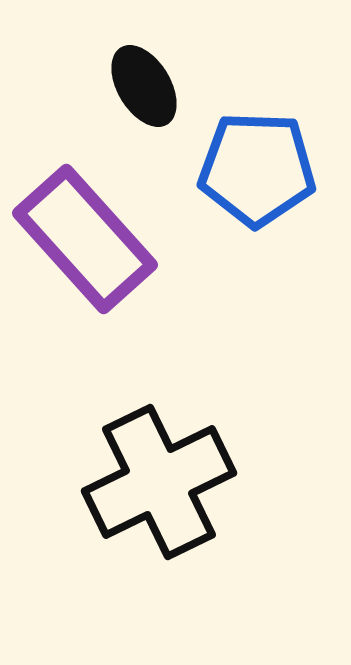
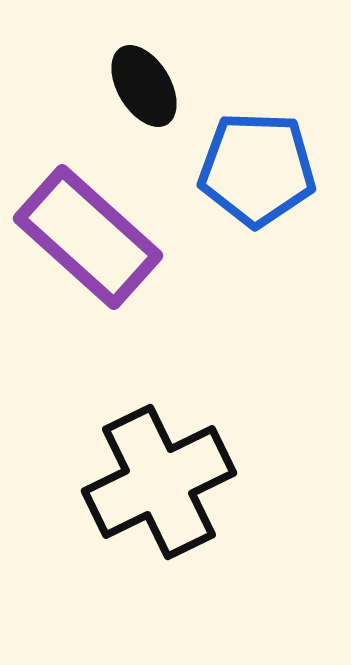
purple rectangle: moved 3 px right, 2 px up; rotated 6 degrees counterclockwise
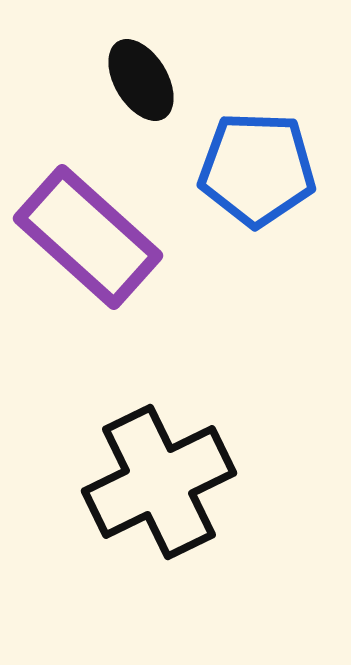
black ellipse: moved 3 px left, 6 px up
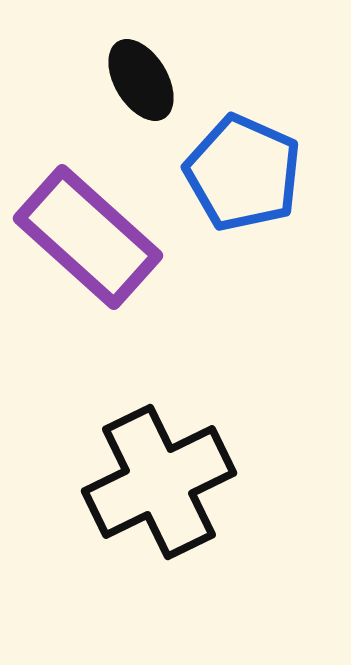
blue pentagon: moved 14 px left, 4 px down; rotated 22 degrees clockwise
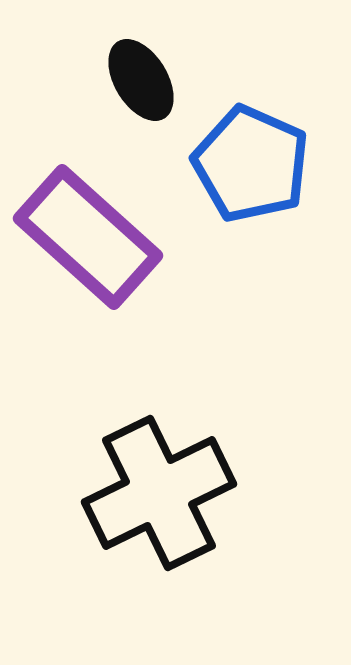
blue pentagon: moved 8 px right, 9 px up
black cross: moved 11 px down
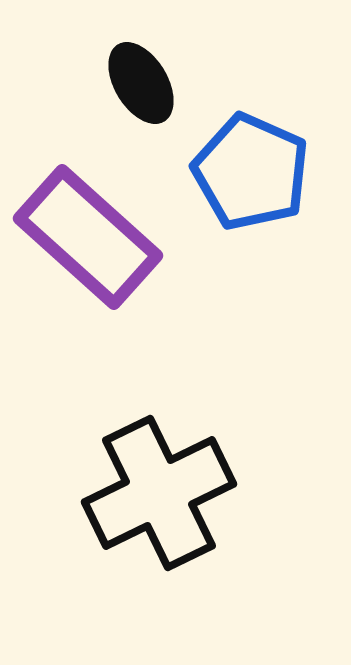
black ellipse: moved 3 px down
blue pentagon: moved 8 px down
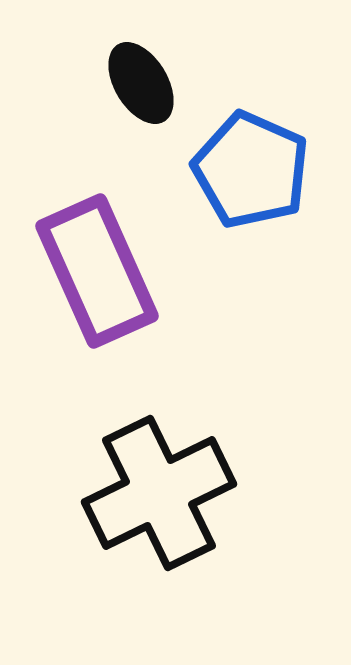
blue pentagon: moved 2 px up
purple rectangle: moved 9 px right, 34 px down; rotated 24 degrees clockwise
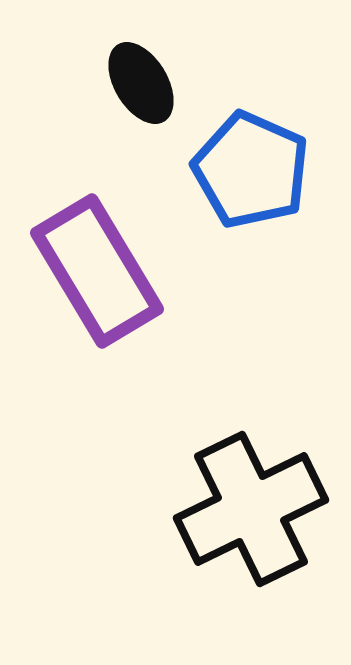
purple rectangle: rotated 7 degrees counterclockwise
black cross: moved 92 px right, 16 px down
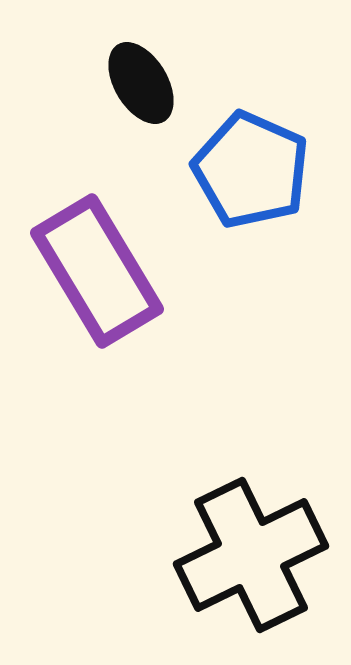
black cross: moved 46 px down
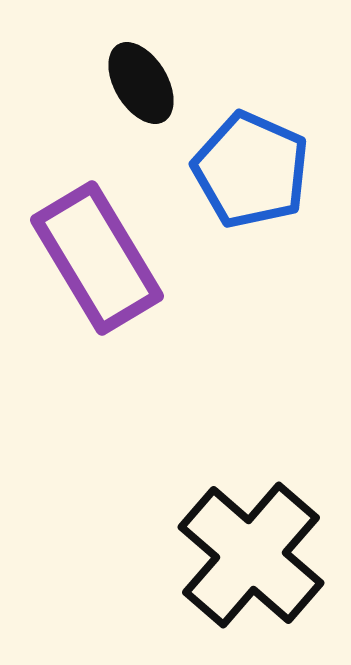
purple rectangle: moved 13 px up
black cross: rotated 23 degrees counterclockwise
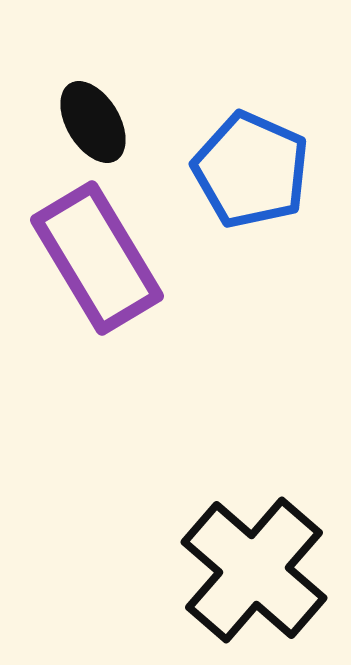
black ellipse: moved 48 px left, 39 px down
black cross: moved 3 px right, 15 px down
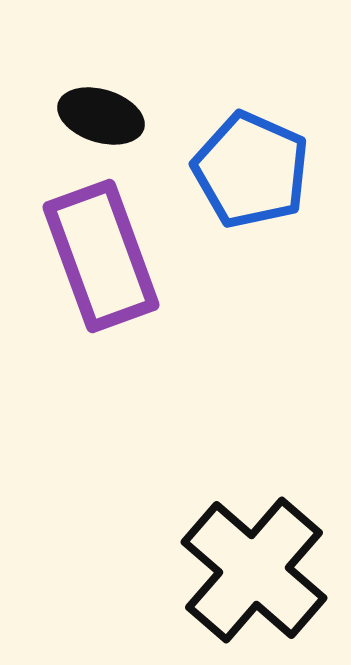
black ellipse: moved 8 px right, 6 px up; rotated 42 degrees counterclockwise
purple rectangle: moved 4 px right, 2 px up; rotated 11 degrees clockwise
